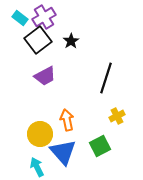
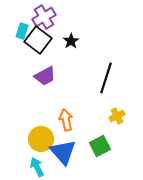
cyan rectangle: moved 2 px right, 13 px down; rotated 70 degrees clockwise
black square: rotated 16 degrees counterclockwise
orange arrow: moved 1 px left
yellow circle: moved 1 px right, 5 px down
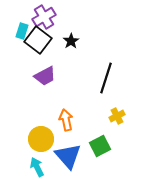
blue triangle: moved 5 px right, 4 px down
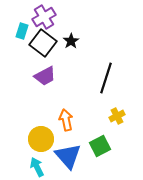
black square: moved 5 px right, 3 px down
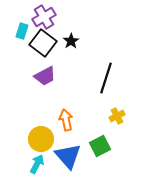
cyan arrow: moved 3 px up; rotated 54 degrees clockwise
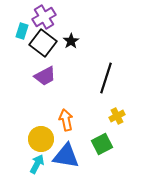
green square: moved 2 px right, 2 px up
blue triangle: moved 2 px left; rotated 40 degrees counterclockwise
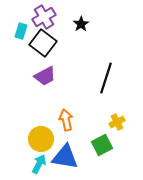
cyan rectangle: moved 1 px left
black star: moved 10 px right, 17 px up
yellow cross: moved 6 px down
green square: moved 1 px down
blue triangle: moved 1 px left, 1 px down
cyan arrow: moved 2 px right
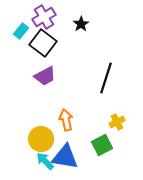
cyan rectangle: rotated 21 degrees clockwise
cyan arrow: moved 6 px right, 3 px up; rotated 72 degrees counterclockwise
